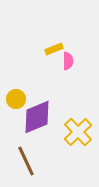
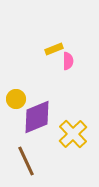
yellow cross: moved 5 px left, 2 px down
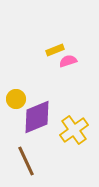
yellow rectangle: moved 1 px right, 1 px down
pink semicircle: rotated 108 degrees counterclockwise
yellow cross: moved 1 px right, 4 px up; rotated 8 degrees clockwise
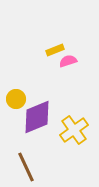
brown line: moved 6 px down
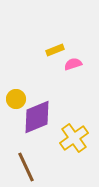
pink semicircle: moved 5 px right, 3 px down
yellow cross: moved 8 px down
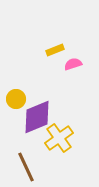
yellow cross: moved 15 px left
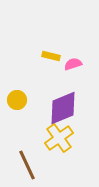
yellow rectangle: moved 4 px left, 6 px down; rotated 36 degrees clockwise
yellow circle: moved 1 px right, 1 px down
purple diamond: moved 26 px right, 9 px up
brown line: moved 1 px right, 2 px up
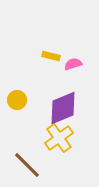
brown line: rotated 20 degrees counterclockwise
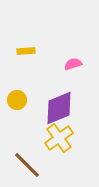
yellow rectangle: moved 25 px left, 5 px up; rotated 18 degrees counterclockwise
purple diamond: moved 4 px left
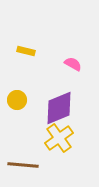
yellow rectangle: rotated 18 degrees clockwise
pink semicircle: rotated 48 degrees clockwise
brown line: moved 4 px left; rotated 40 degrees counterclockwise
